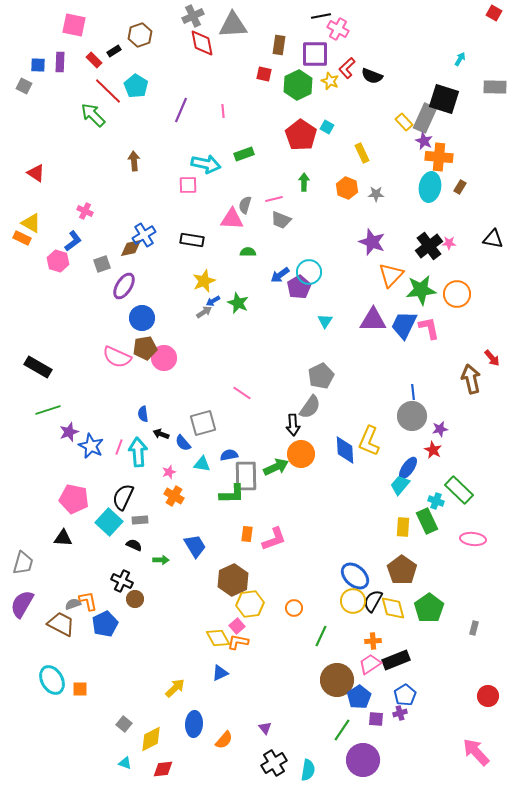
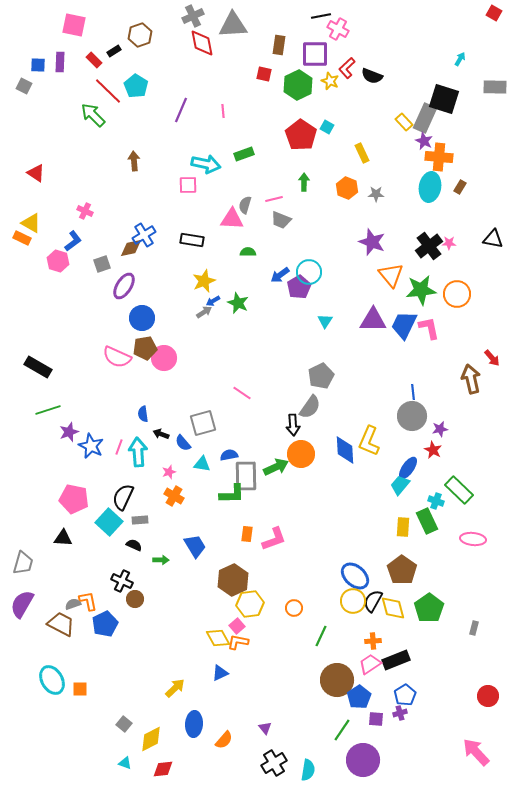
orange triangle at (391, 275): rotated 24 degrees counterclockwise
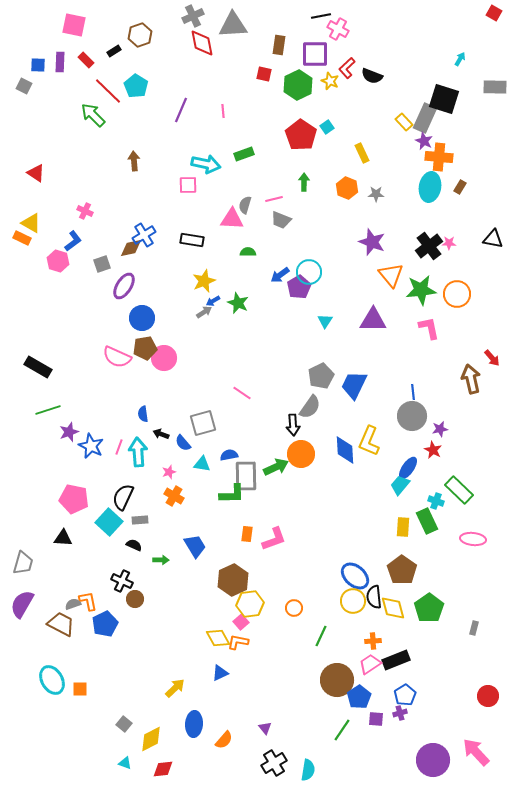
red rectangle at (94, 60): moved 8 px left
cyan square at (327, 127): rotated 24 degrees clockwise
blue trapezoid at (404, 325): moved 50 px left, 60 px down
black semicircle at (373, 601): moved 1 px right, 4 px up; rotated 35 degrees counterclockwise
pink square at (237, 626): moved 4 px right, 4 px up
purple circle at (363, 760): moved 70 px right
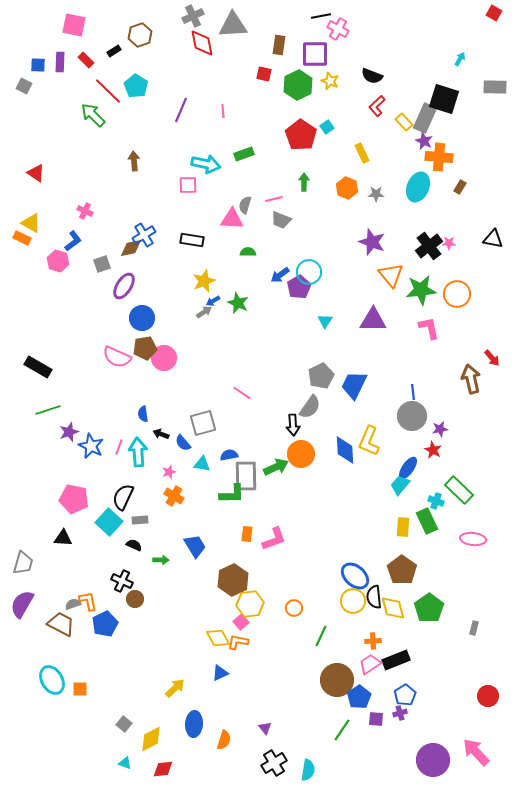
red L-shape at (347, 68): moved 30 px right, 38 px down
cyan ellipse at (430, 187): moved 12 px left; rotated 12 degrees clockwise
orange semicircle at (224, 740): rotated 24 degrees counterclockwise
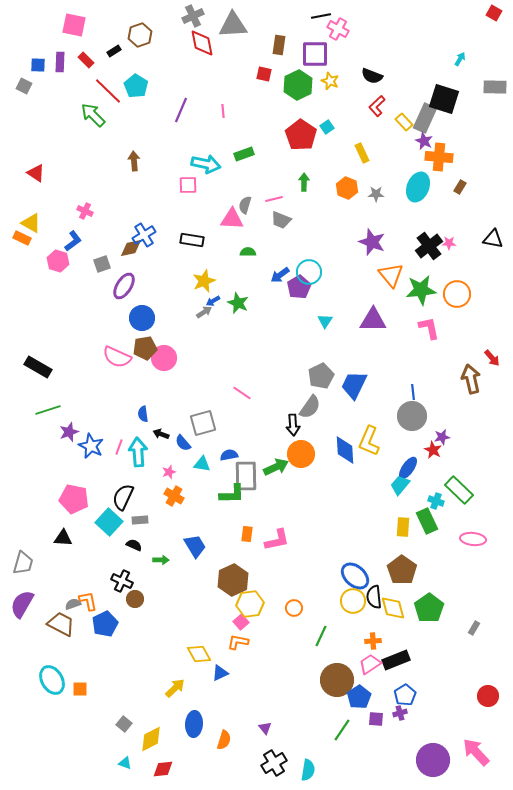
purple star at (440, 429): moved 2 px right, 8 px down
pink L-shape at (274, 539): moved 3 px right, 1 px down; rotated 8 degrees clockwise
gray rectangle at (474, 628): rotated 16 degrees clockwise
yellow diamond at (218, 638): moved 19 px left, 16 px down
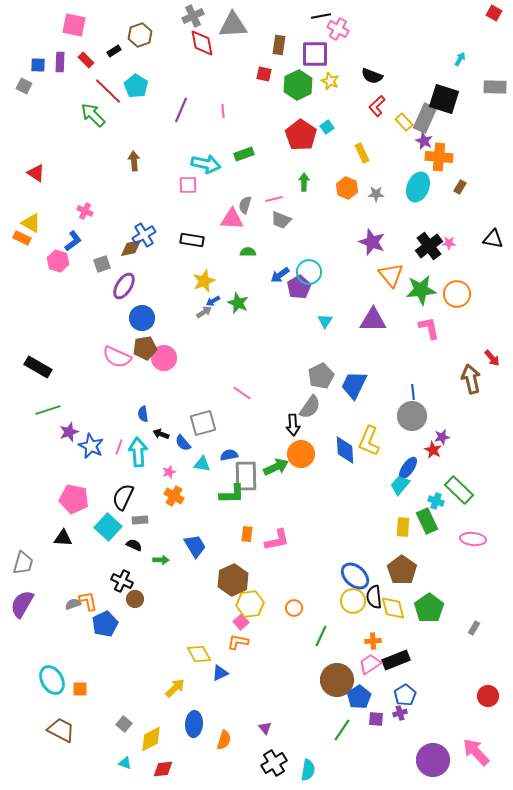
cyan square at (109, 522): moved 1 px left, 5 px down
brown trapezoid at (61, 624): moved 106 px down
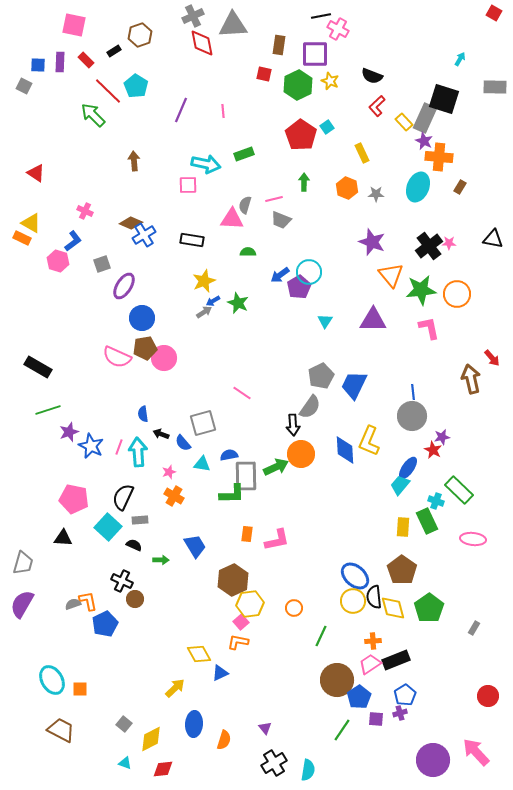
brown diamond at (131, 248): moved 25 px up; rotated 35 degrees clockwise
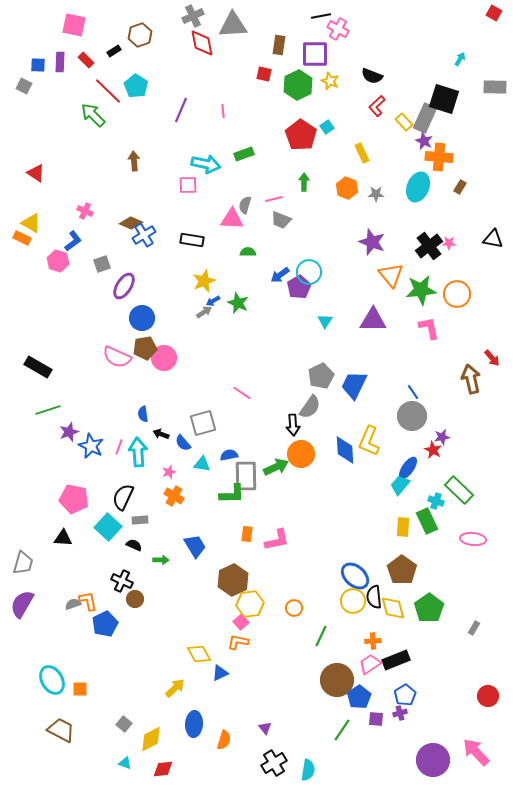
blue line at (413, 392): rotated 28 degrees counterclockwise
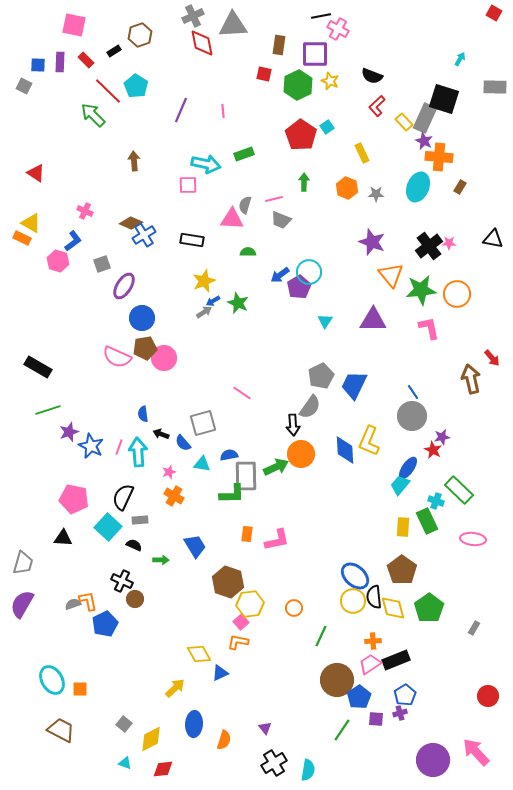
brown hexagon at (233, 580): moved 5 px left, 2 px down; rotated 16 degrees counterclockwise
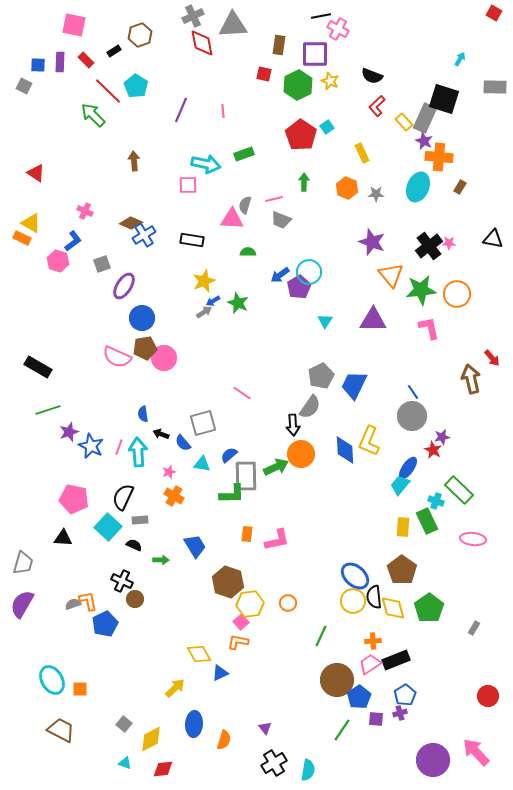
blue semicircle at (229, 455): rotated 30 degrees counterclockwise
orange circle at (294, 608): moved 6 px left, 5 px up
